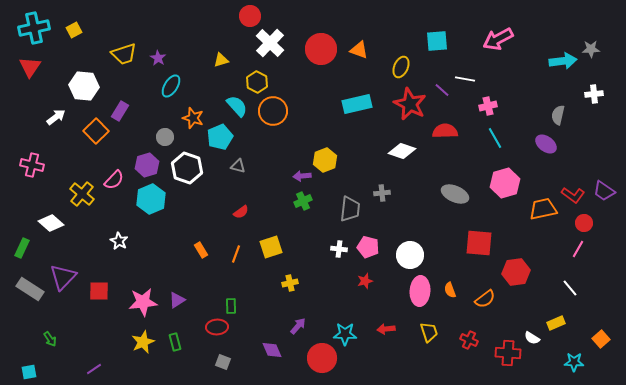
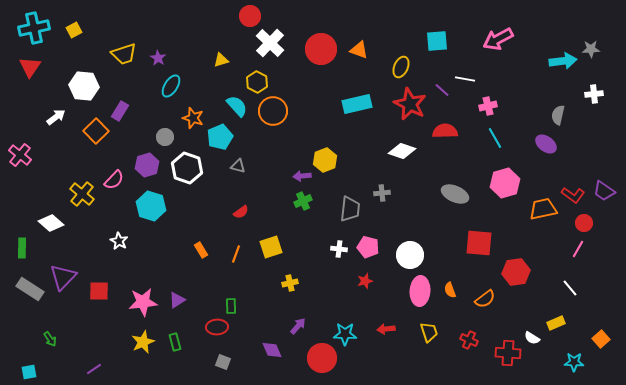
pink cross at (32, 165): moved 12 px left, 10 px up; rotated 25 degrees clockwise
cyan hexagon at (151, 199): moved 7 px down; rotated 20 degrees counterclockwise
green rectangle at (22, 248): rotated 24 degrees counterclockwise
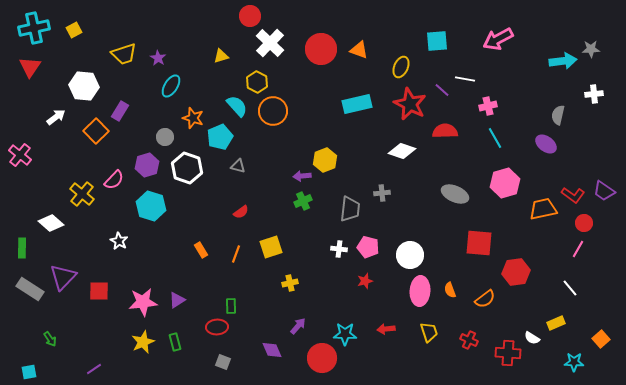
yellow triangle at (221, 60): moved 4 px up
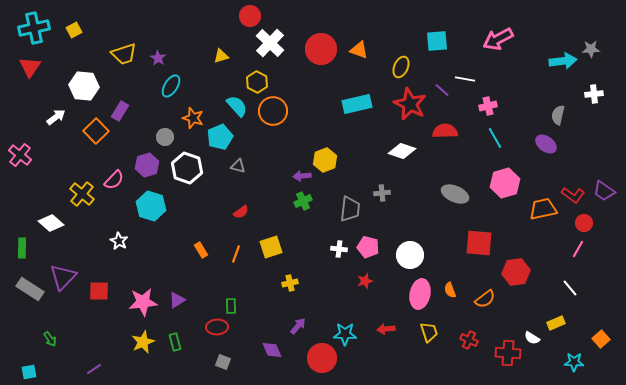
pink ellipse at (420, 291): moved 3 px down; rotated 8 degrees clockwise
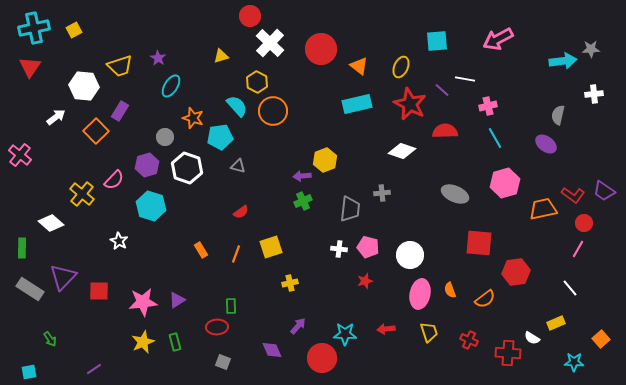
orange triangle at (359, 50): moved 16 px down; rotated 18 degrees clockwise
yellow trapezoid at (124, 54): moved 4 px left, 12 px down
cyan pentagon at (220, 137): rotated 15 degrees clockwise
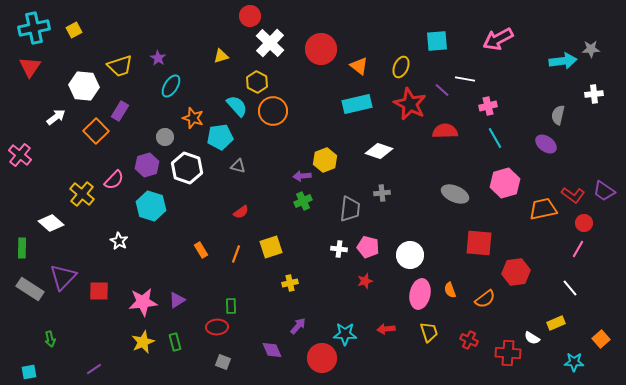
white diamond at (402, 151): moved 23 px left
green arrow at (50, 339): rotated 21 degrees clockwise
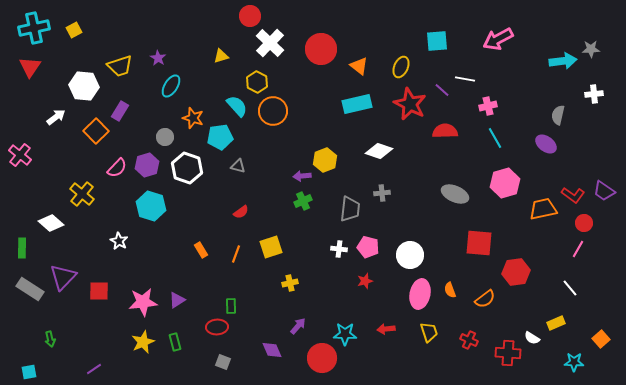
pink semicircle at (114, 180): moved 3 px right, 12 px up
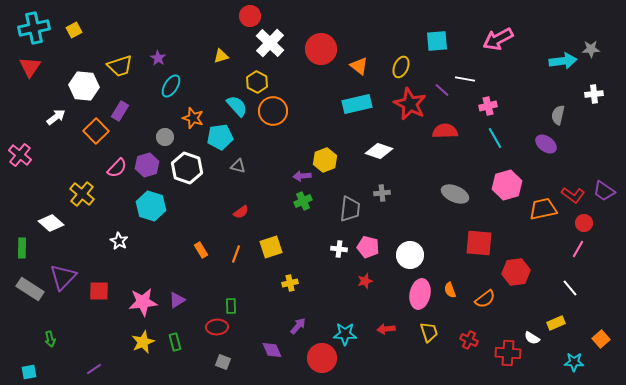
pink hexagon at (505, 183): moved 2 px right, 2 px down
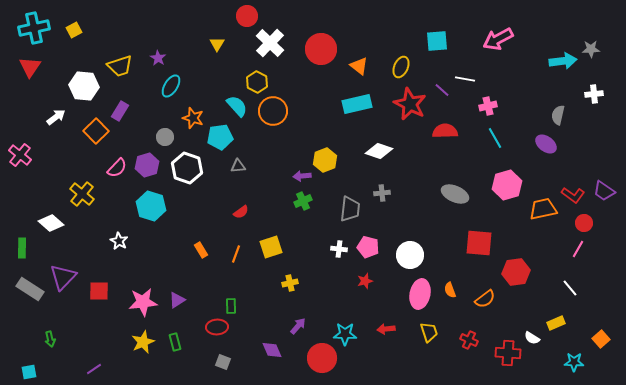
red circle at (250, 16): moved 3 px left
yellow triangle at (221, 56): moved 4 px left, 12 px up; rotated 42 degrees counterclockwise
gray triangle at (238, 166): rotated 21 degrees counterclockwise
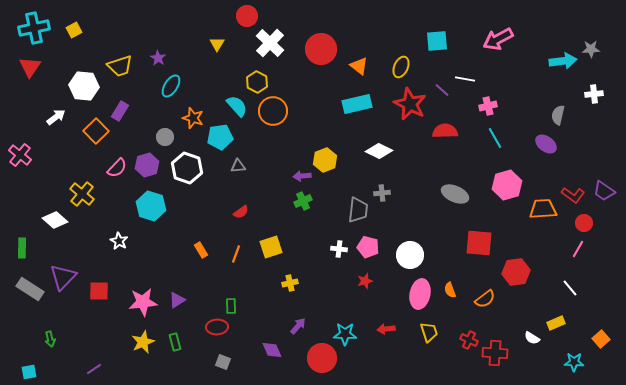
white diamond at (379, 151): rotated 8 degrees clockwise
gray trapezoid at (350, 209): moved 8 px right, 1 px down
orange trapezoid at (543, 209): rotated 8 degrees clockwise
white diamond at (51, 223): moved 4 px right, 3 px up
red cross at (508, 353): moved 13 px left
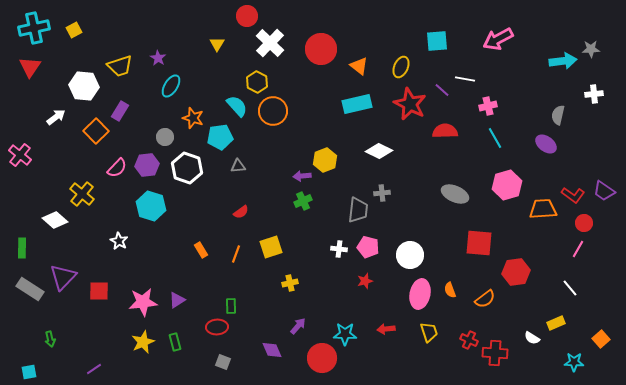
purple hexagon at (147, 165): rotated 10 degrees clockwise
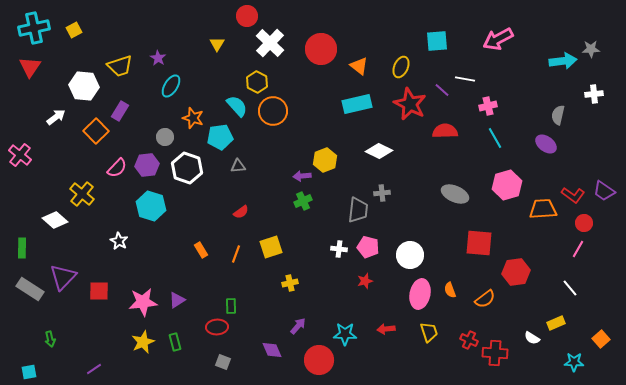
red circle at (322, 358): moved 3 px left, 2 px down
